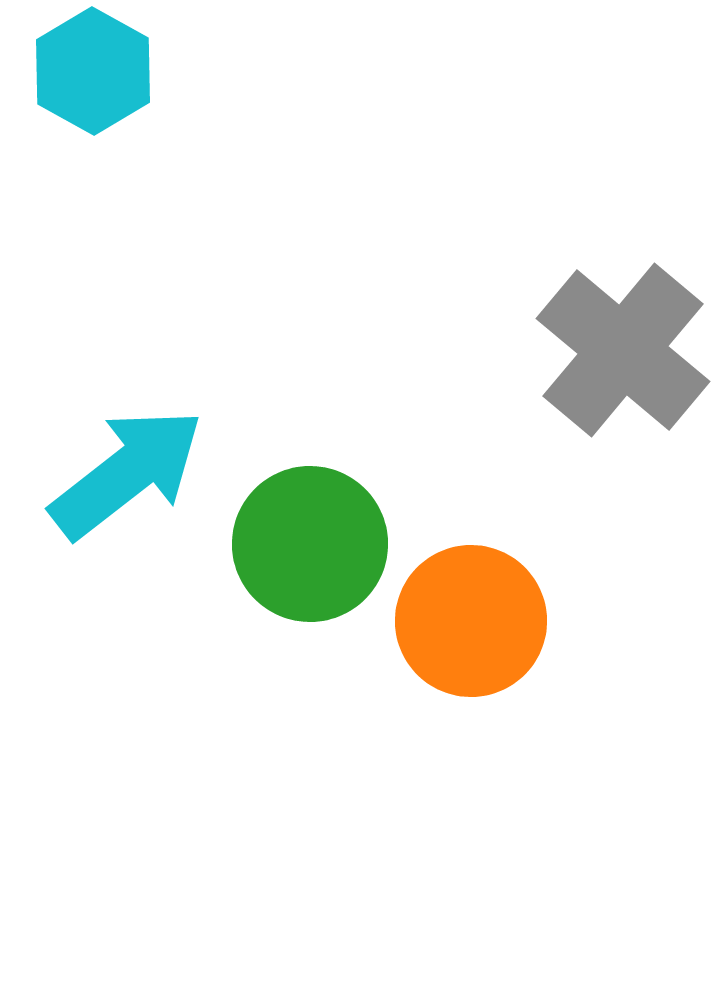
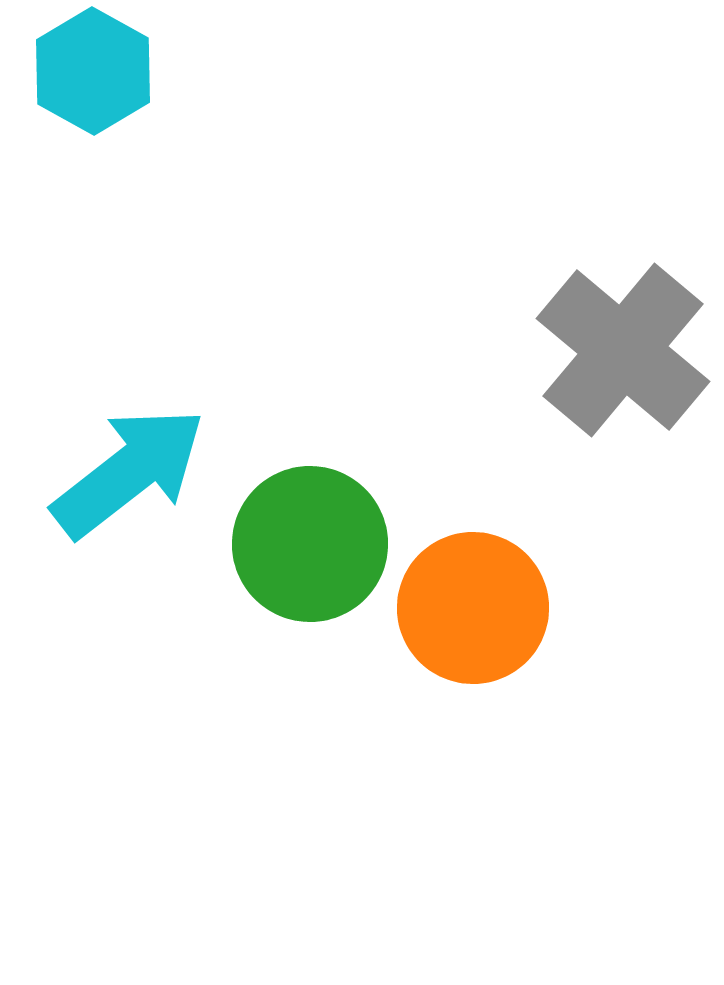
cyan arrow: moved 2 px right, 1 px up
orange circle: moved 2 px right, 13 px up
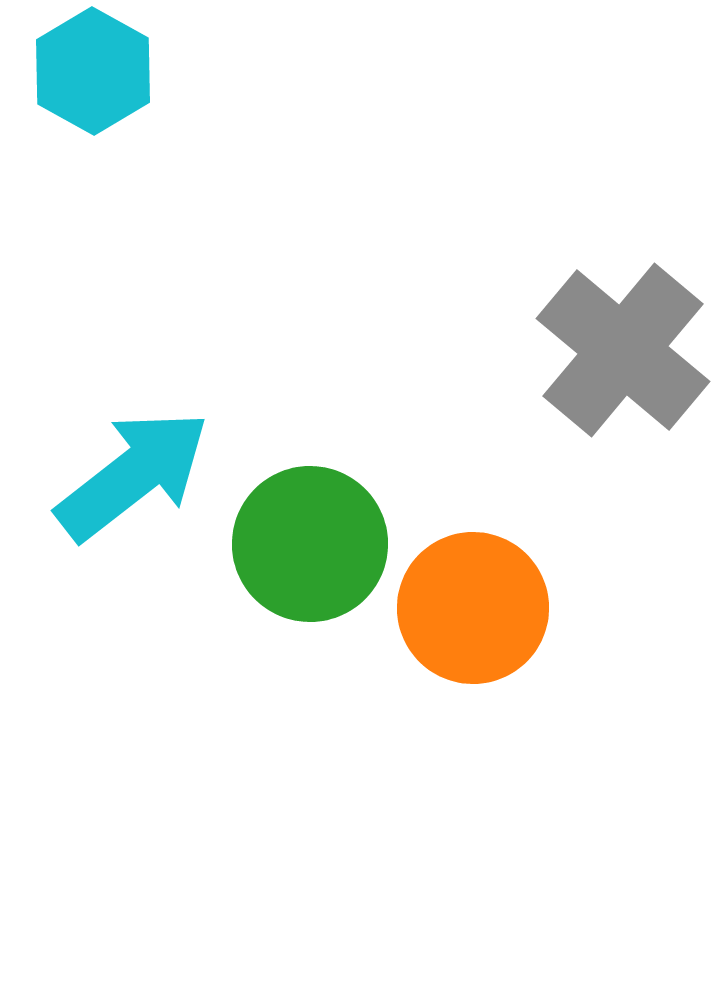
cyan arrow: moved 4 px right, 3 px down
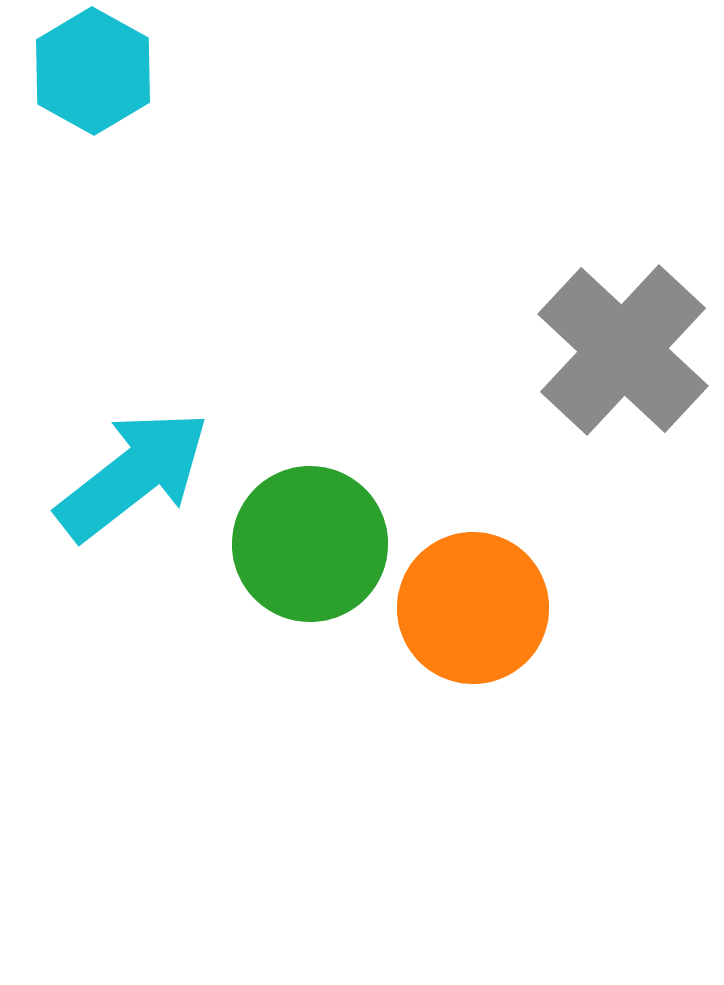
gray cross: rotated 3 degrees clockwise
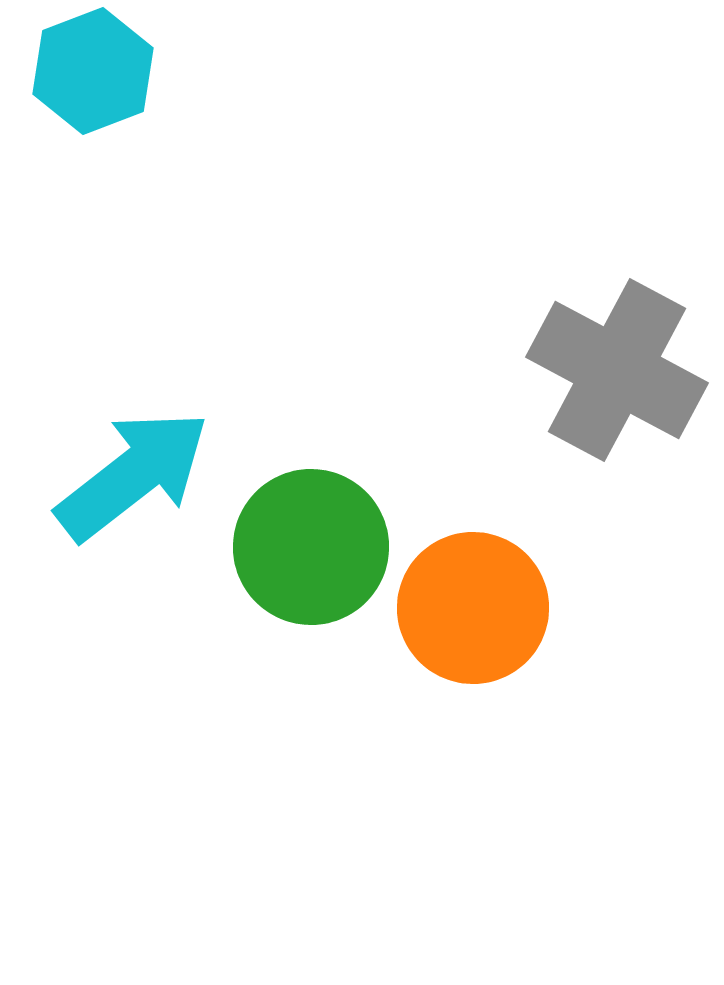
cyan hexagon: rotated 10 degrees clockwise
gray cross: moved 6 px left, 20 px down; rotated 15 degrees counterclockwise
green circle: moved 1 px right, 3 px down
